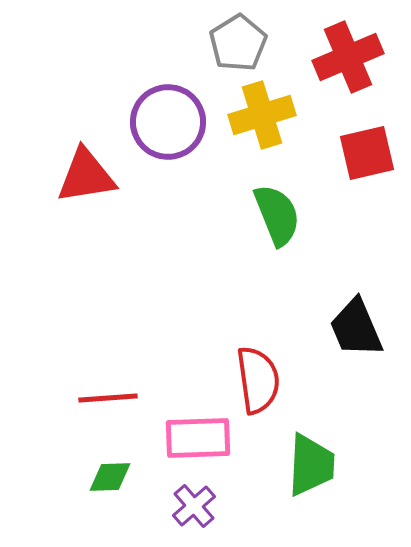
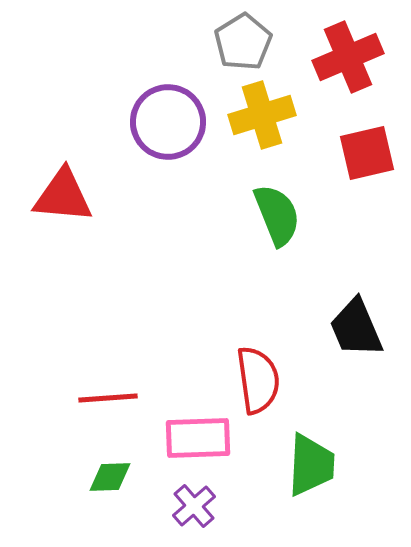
gray pentagon: moved 5 px right, 1 px up
red triangle: moved 23 px left, 20 px down; rotated 14 degrees clockwise
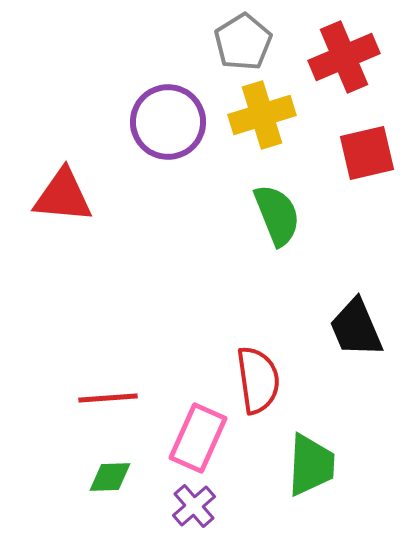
red cross: moved 4 px left
pink rectangle: rotated 64 degrees counterclockwise
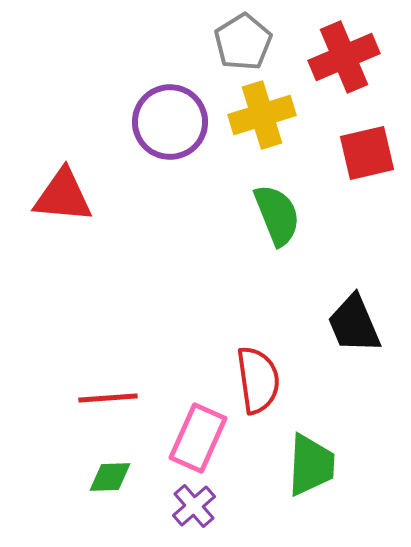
purple circle: moved 2 px right
black trapezoid: moved 2 px left, 4 px up
